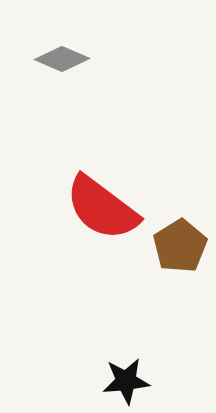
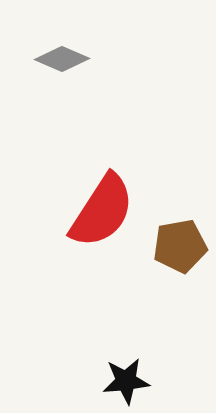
red semicircle: moved 3 px down; rotated 94 degrees counterclockwise
brown pentagon: rotated 22 degrees clockwise
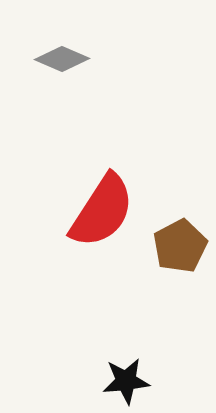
brown pentagon: rotated 18 degrees counterclockwise
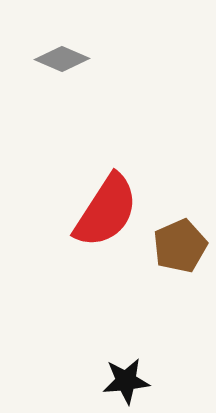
red semicircle: moved 4 px right
brown pentagon: rotated 4 degrees clockwise
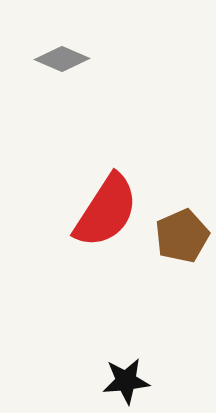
brown pentagon: moved 2 px right, 10 px up
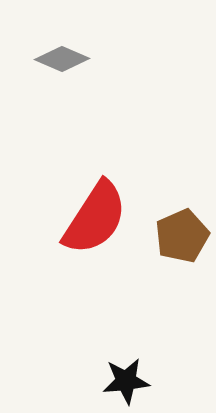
red semicircle: moved 11 px left, 7 px down
